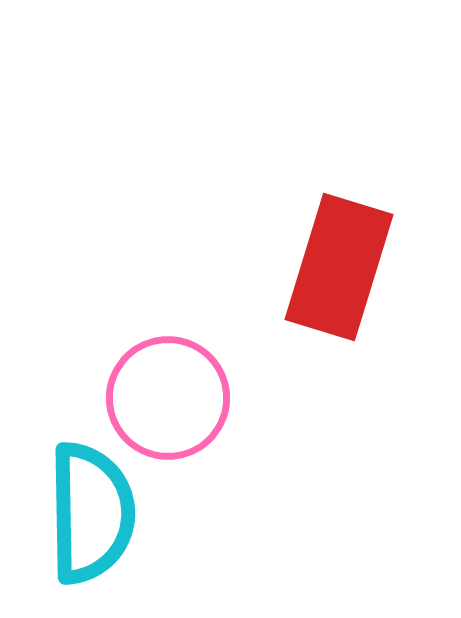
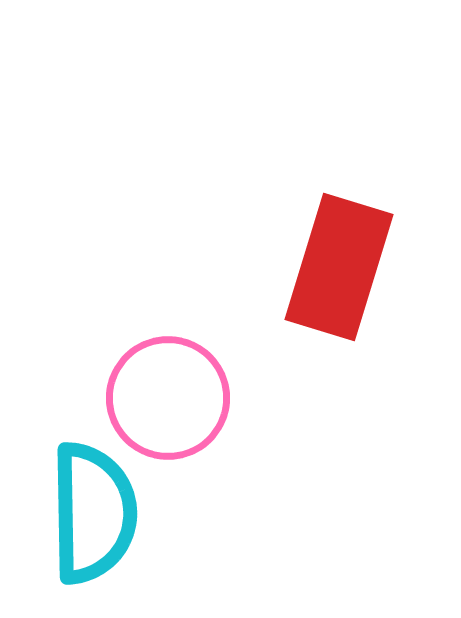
cyan semicircle: moved 2 px right
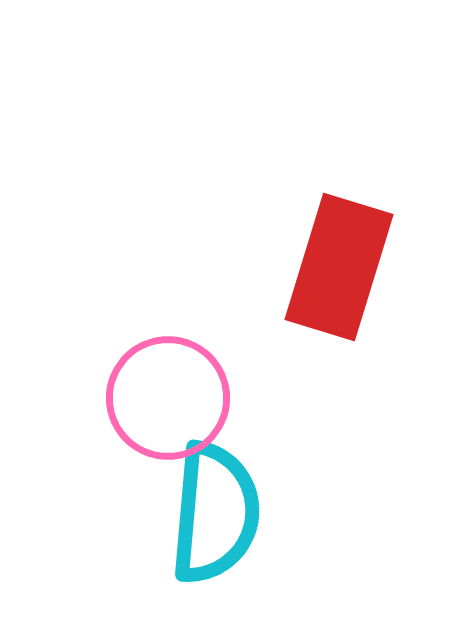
cyan semicircle: moved 122 px right; rotated 6 degrees clockwise
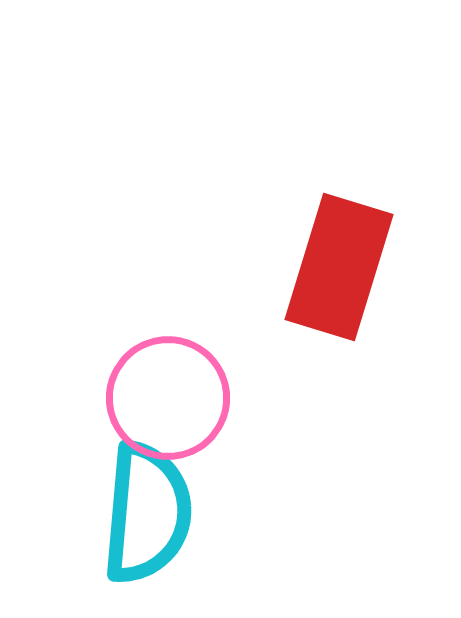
cyan semicircle: moved 68 px left
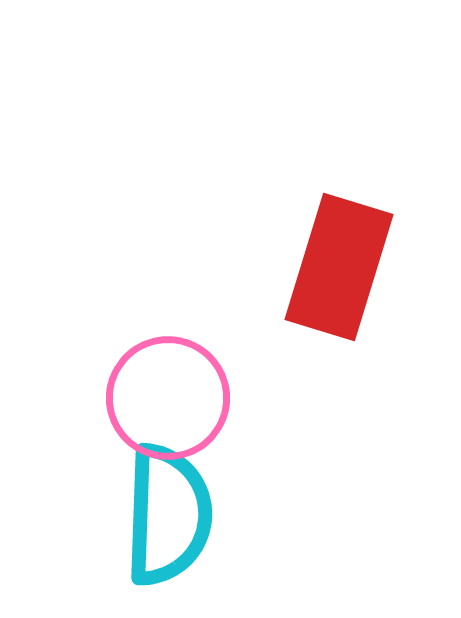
cyan semicircle: moved 21 px right, 2 px down; rotated 3 degrees counterclockwise
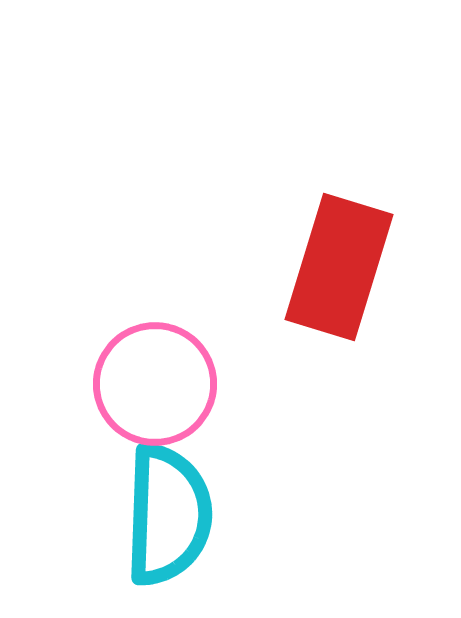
pink circle: moved 13 px left, 14 px up
